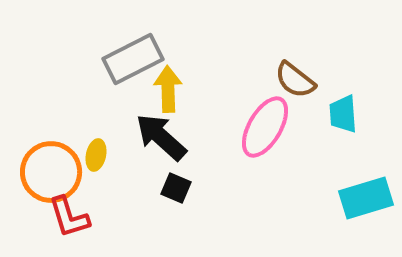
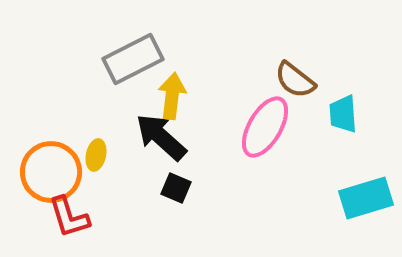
yellow arrow: moved 4 px right, 7 px down; rotated 9 degrees clockwise
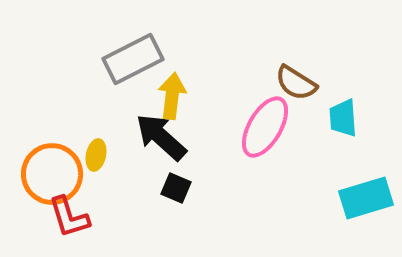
brown semicircle: moved 1 px right, 3 px down; rotated 6 degrees counterclockwise
cyan trapezoid: moved 4 px down
orange circle: moved 1 px right, 2 px down
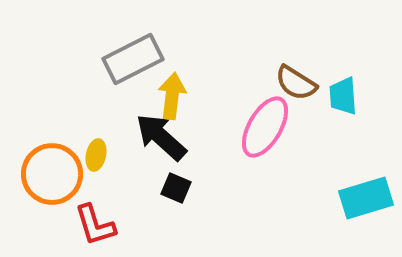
cyan trapezoid: moved 22 px up
red L-shape: moved 26 px right, 8 px down
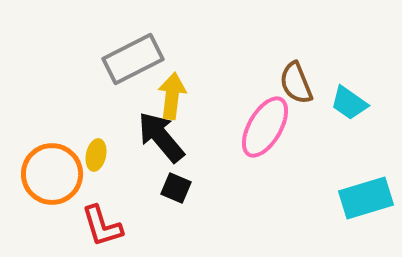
brown semicircle: rotated 36 degrees clockwise
cyan trapezoid: moved 6 px right, 7 px down; rotated 51 degrees counterclockwise
black arrow: rotated 8 degrees clockwise
red L-shape: moved 7 px right, 1 px down
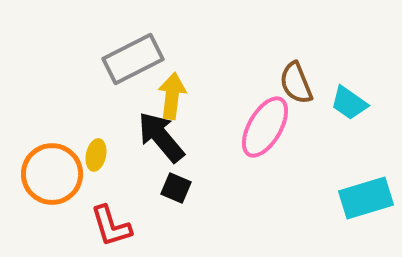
red L-shape: moved 9 px right
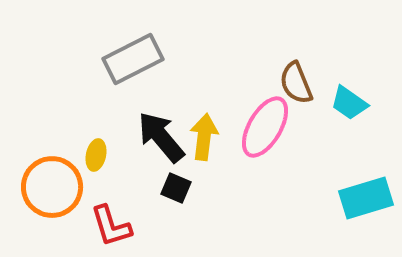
yellow arrow: moved 32 px right, 41 px down
orange circle: moved 13 px down
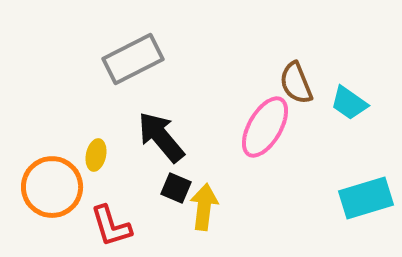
yellow arrow: moved 70 px down
